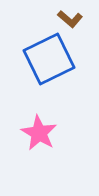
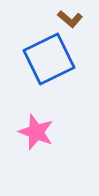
pink star: moved 3 px left, 1 px up; rotated 9 degrees counterclockwise
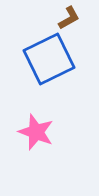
brown L-shape: moved 1 px left, 1 px up; rotated 70 degrees counterclockwise
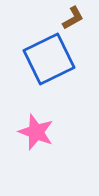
brown L-shape: moved 4 px right
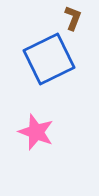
brown L-shape: rotated 40 degrees counterclockwise
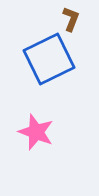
brown L-shape: moved 2 px left, 1 px down
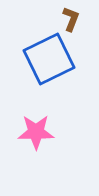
pink star: rotated 21 degrees counterclockwise
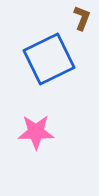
brown L-shape: moved 11 px right, 1 px up
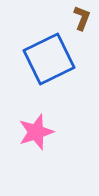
pink star: rotated 18 degrees counterclockwise
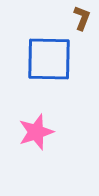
blue square: rotated 27 degrees clockwise
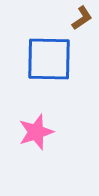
brown L-shape: rotated 35 degrees clockwise
